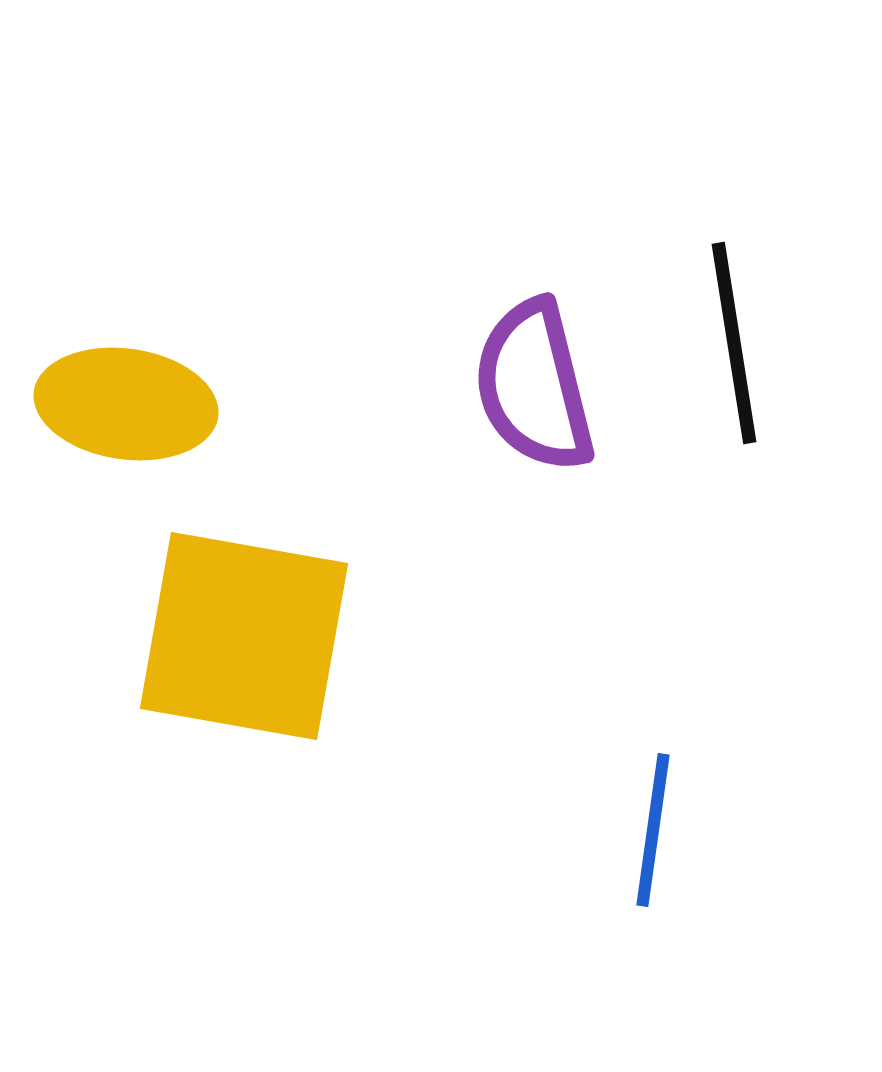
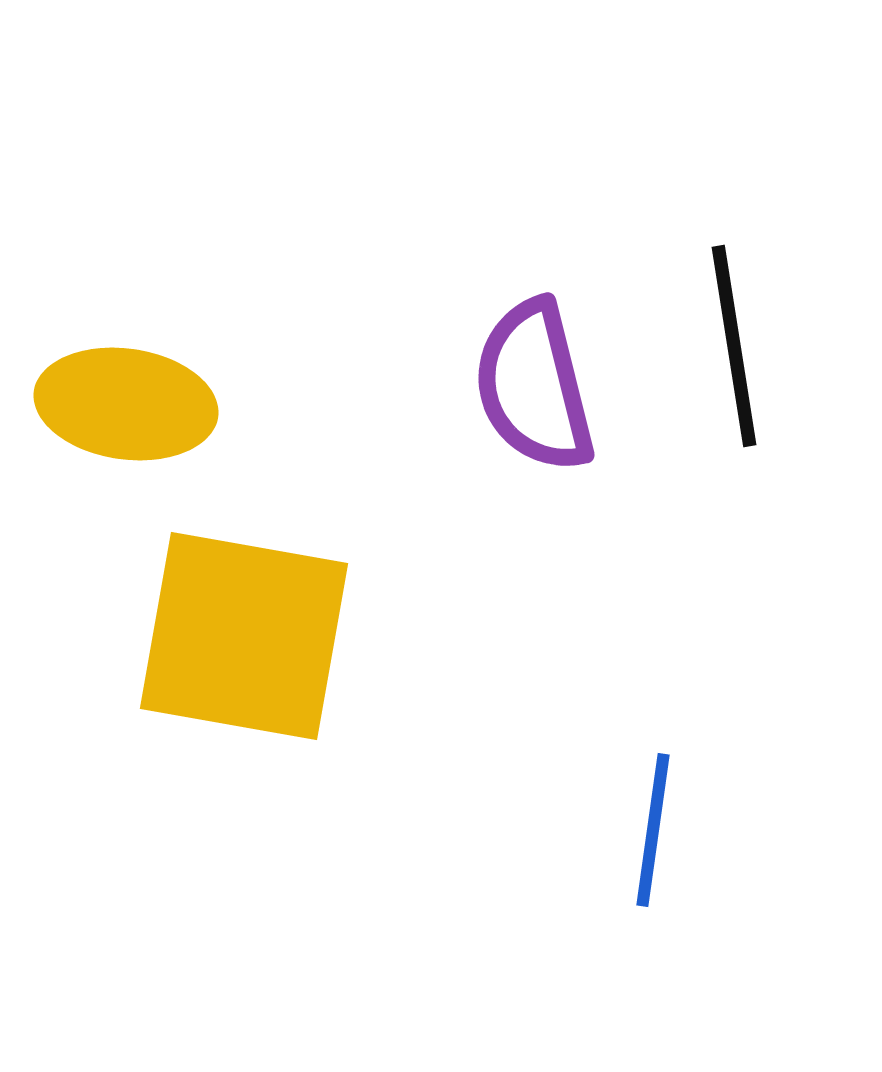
black line: moved 3 px down
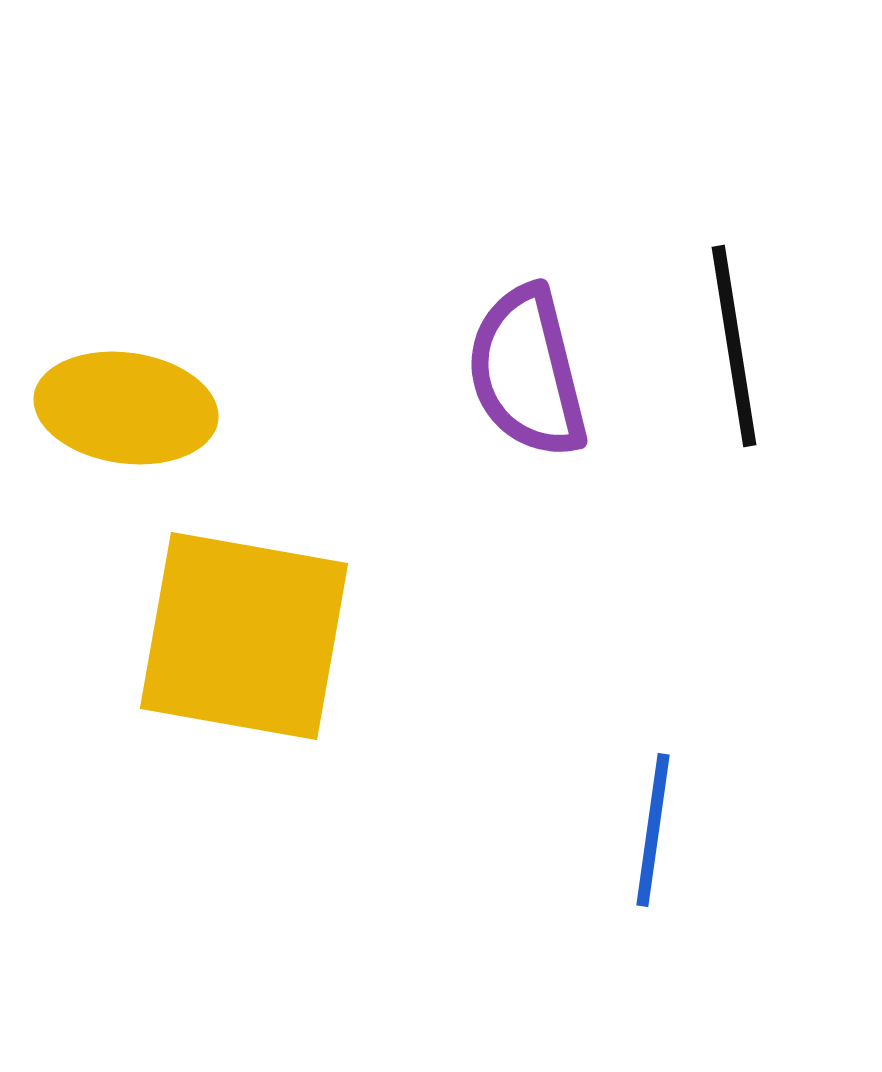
purple semicircle: moved 7 px left, 14 px up
yellow ellipse: moved 4 px down
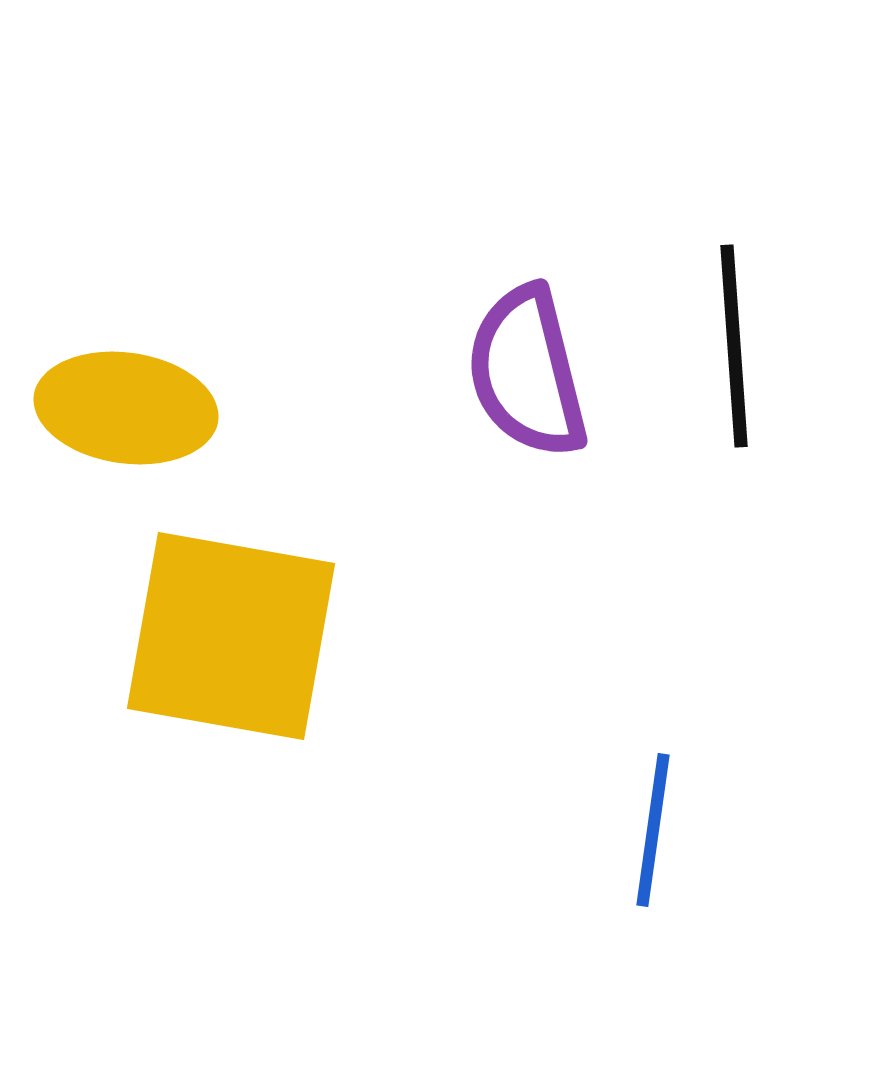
black line: rotated 5 degrees clockwise
yellow square: moved 13 px left
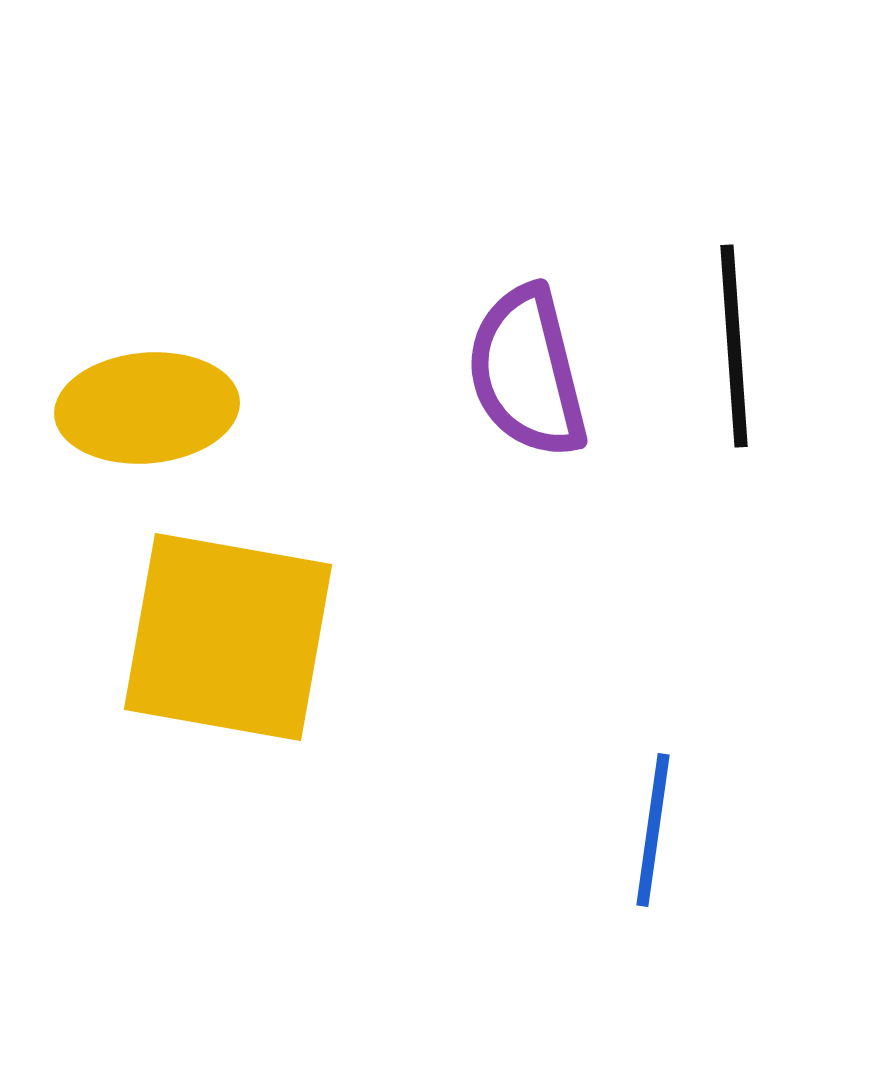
yellow ellipse: moved 21 px right; rotated 13 degrees counterclockwise
yellow square: moved 3 px left, 1 px down
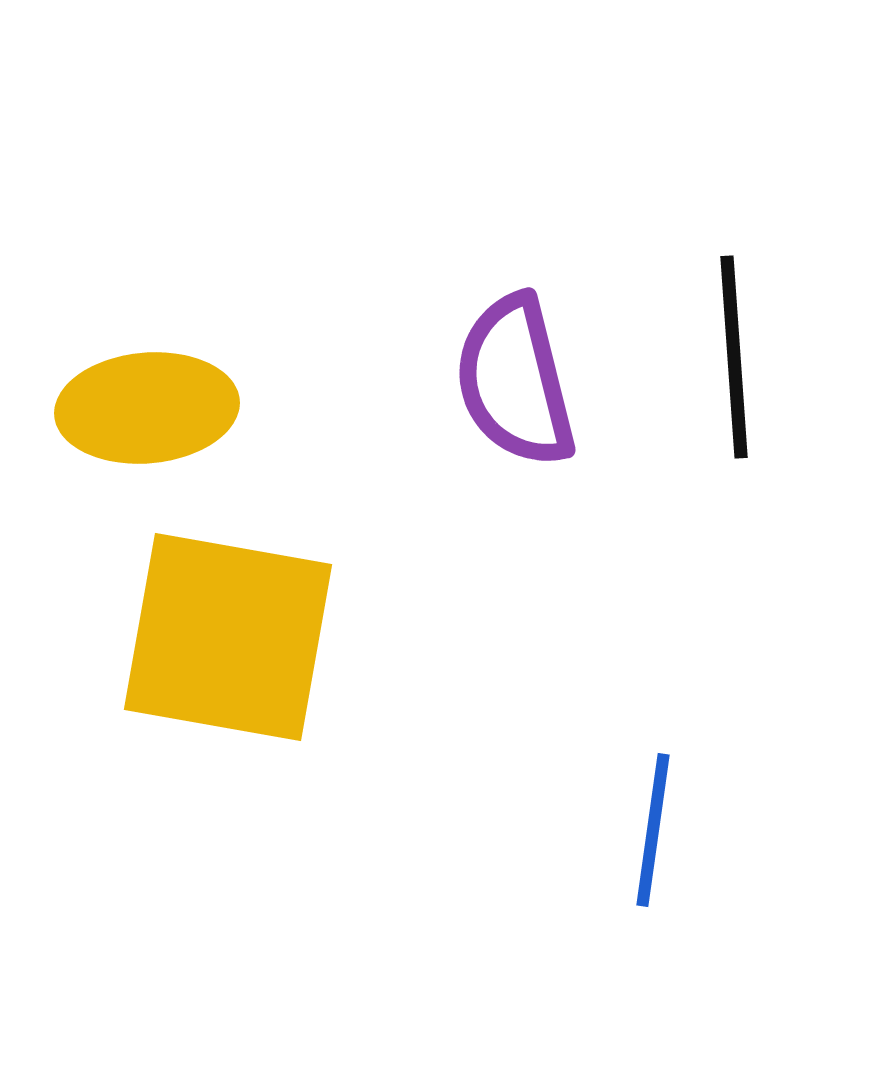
black line: moved 11 px down
purple semicircle: moved 12 px left, 9 px down
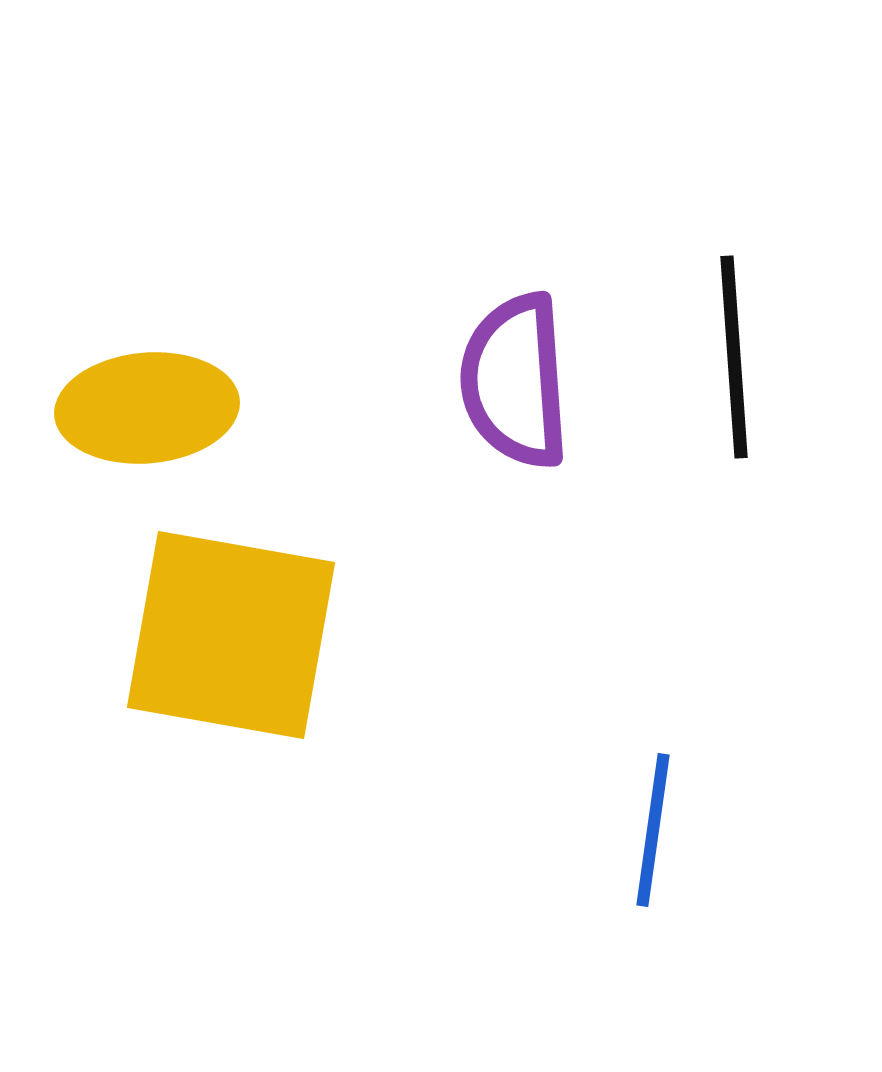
purple semicircle: rotated 10 degrees clockwise
yellow square: moved 3 px right, 2 px up
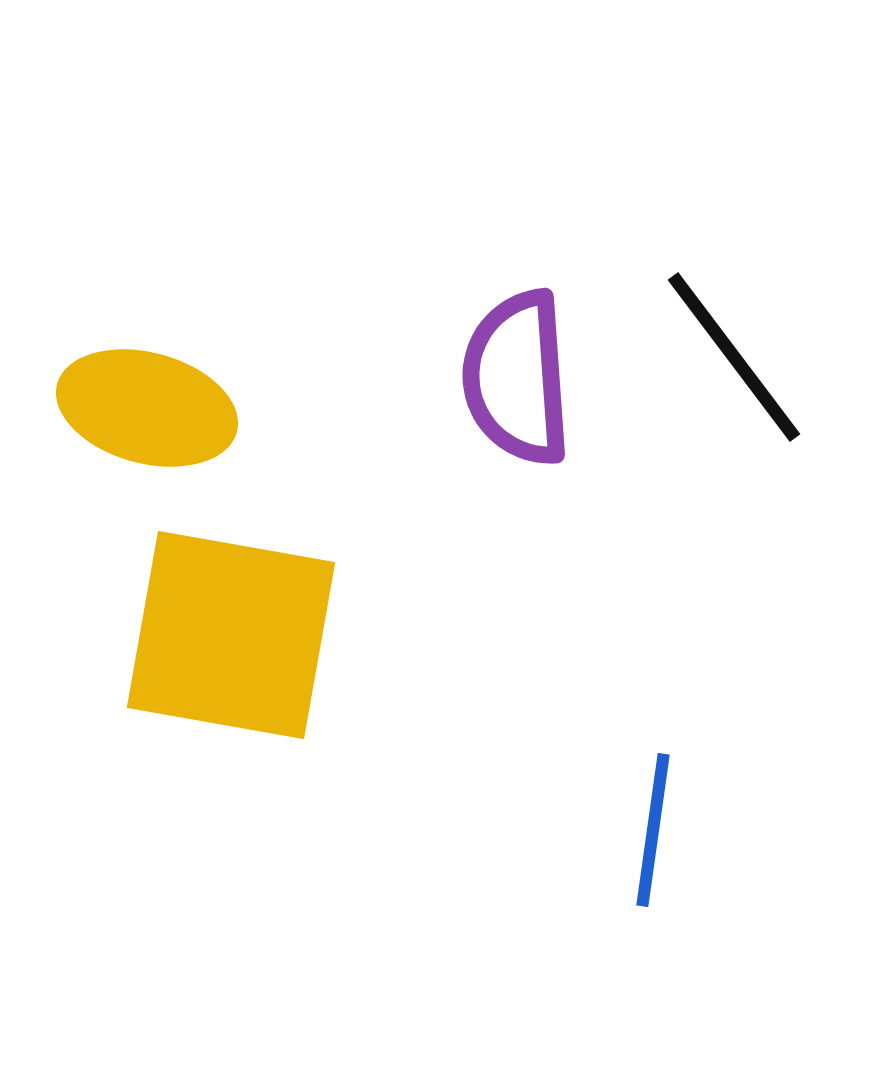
black line: rotated 33 degrees counterclockwise
purple semicircle: moved 2 px right, 3 px up
yellow ellipse: rotated 20 degrees clockwise
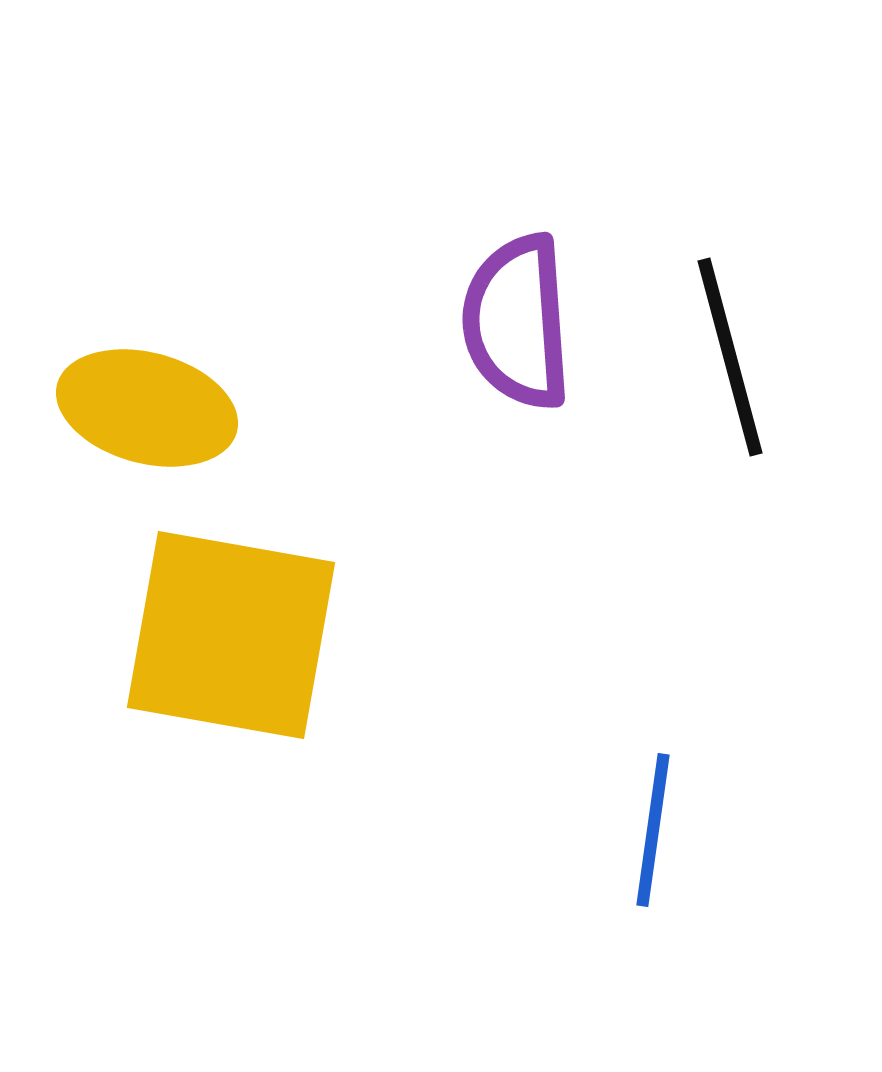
black line: moved 4 px left; rotated 22 degrees clockwise
purple semicircle: moved 56 px up
